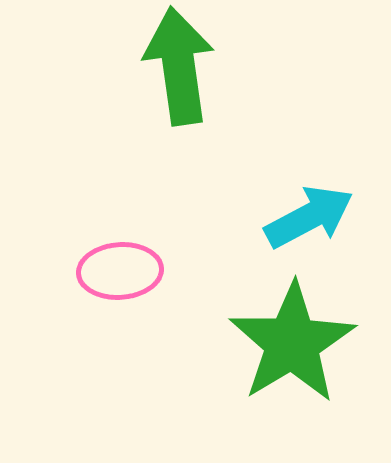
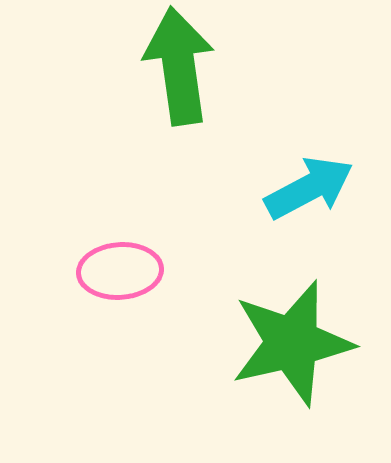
cyan arrow: moved 29 px up
green star: rotated 18 degrees clockwise
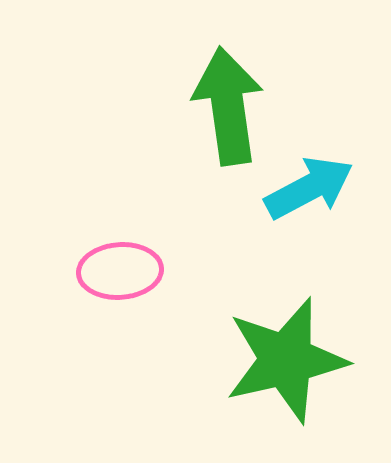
green arrow: moved 49 px right, 40 px down
green star: moved 6 px left, 17 px down
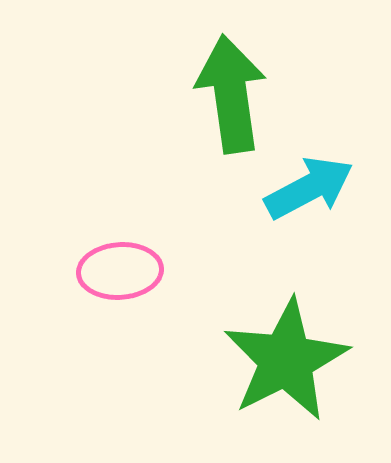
green arrow: moved 3 px right, 12 px up
green star: rotated 14 degrees counterclockwise
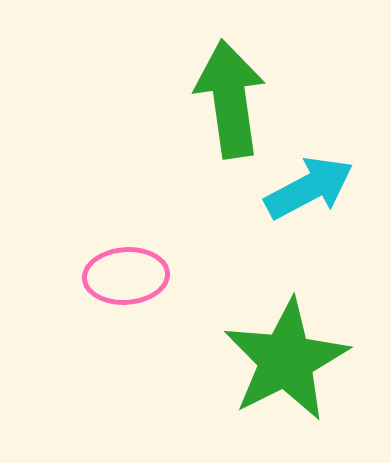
green arrow: moved 1 px left, 5 px down
pink ellipse: moved 6 px right, 5 px down
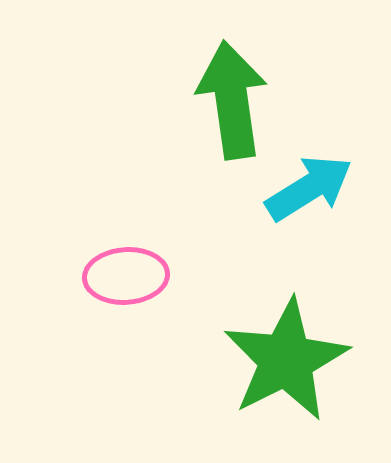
green arrow: moved 2 px right, 1 px down
cyan arrow: rotated 4 degrees counterclockwise
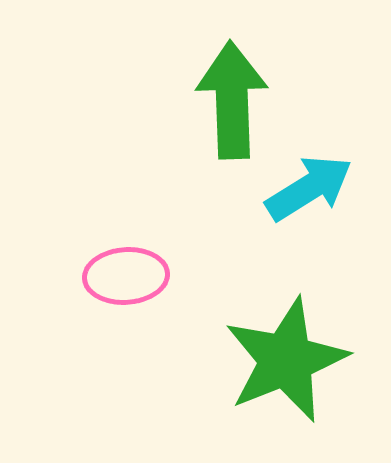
green arrow: rotated 6 degrees clockwise
green star: rotated 5 degrees clockwise
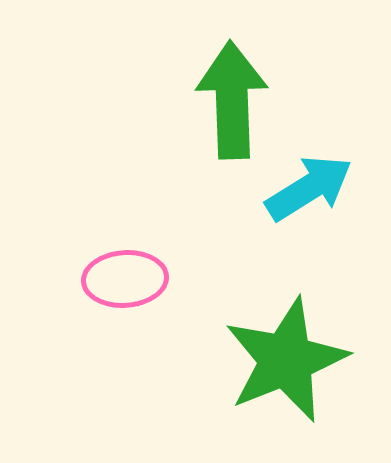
pink ellipse: moved 1 px left, 3 px down
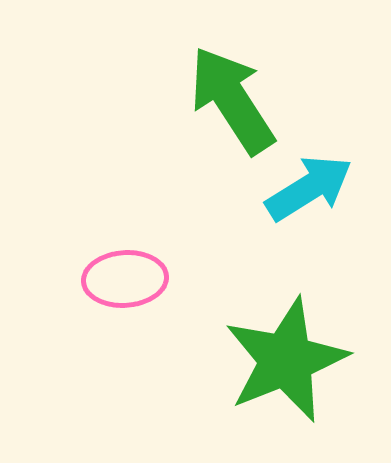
green arrow: rotated 31 degrees counterclockwise
